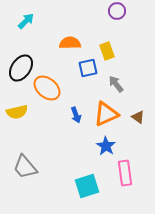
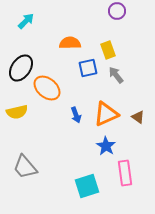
yellow rectangle: moved 1 px right, 1 px up
gray arrow: moved 9 px up
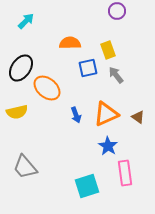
blue star: moved 2 px right
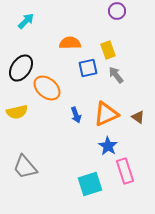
pink rectangle: moved 2 px up; rotated 10 degrees counterclockwise
cyan square: moved 3 px right, 2 px up
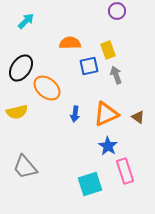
blue square: moved 1 px right, 2 px up
gray arrow: rotated 18 degrees clockwise
blue arrow: moved 1 px left, 1 px up; rotated 28 degrees clockwise
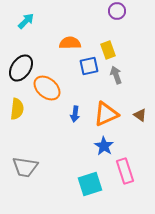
yellow semicircle: moved 3 px up; rotated 70 degrees counterclockwise
brown triangle: moved 2 px right, 2 px up
blue star: moved 4 px left
gray trapezoid: rotated 40 degrees counterclockwise
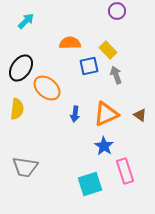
yellow rectangle: rotated 24 degrees counterclockwise
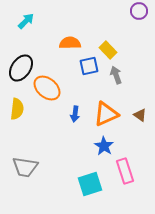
purple circle: moved 22 px right
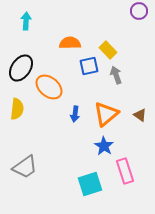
cyan arrow: rotated 42 degrees counterclockwise
orange ellipse: moved 2 px right, 1 px up
orange triangle: rotated 16 degrees counterclockwise
gray trapezoid: rotated 44 degrees counterclockwise
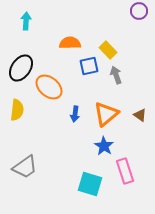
yellow semicircle: moved 1 px down
cyan square: rotated 35 degrees clockwise
